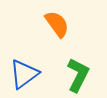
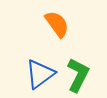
blue triangle: moved 16 px right
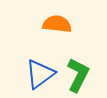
orange semicircle: rotated 48 degrees counterclockwise
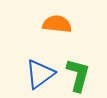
green L-shape: rotated 12 degrees counterclockwise
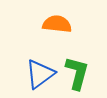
green L-shape: moved 1 px left, 2 px up
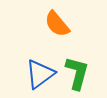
orange semicircle: rotated 136 degrees counterclockwise
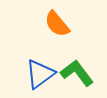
green L-shape: rotated 52 degrees counterclockwise
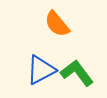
blue triangle: moved 1 px right, 4 px up; rotated 8 degrees clockwise
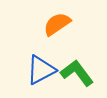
orange semicircle: rotated 96 degrees clockwise
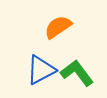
orange semicircle: moved 1 px right, 3 px down
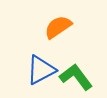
green L-shape: moved 1 px left, 4 px down
